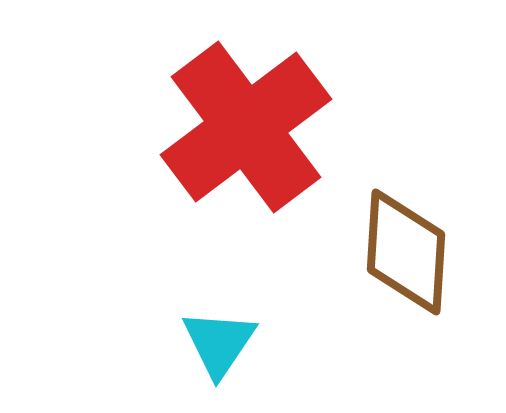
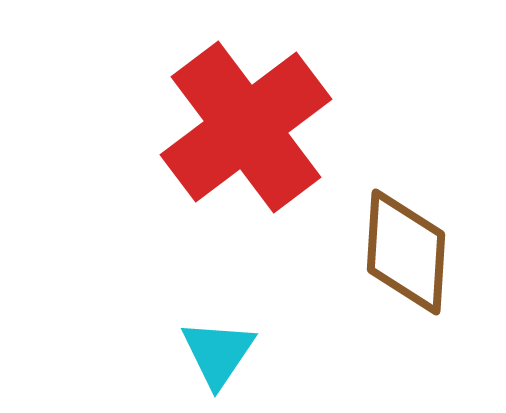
cyan triangle: moved 1 px left, 10 px down
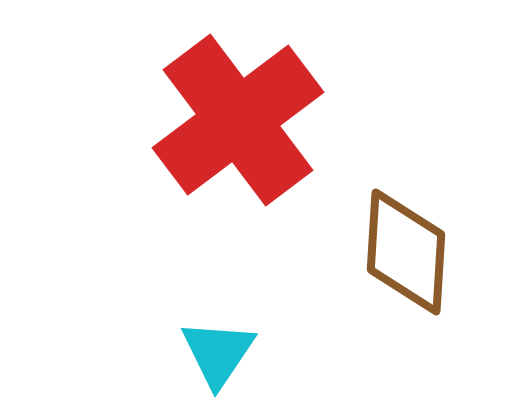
red cross: moved 8 px left, 7 px up
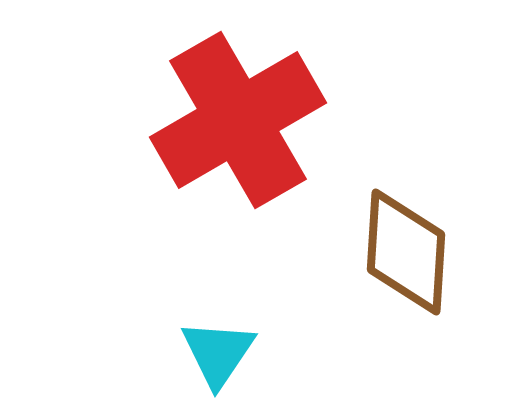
red cross: rotated 7 degrees clockwise
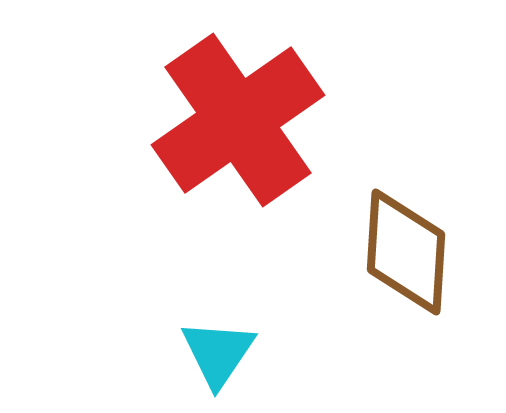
red cross: rotated 5 degrees counterclockwise
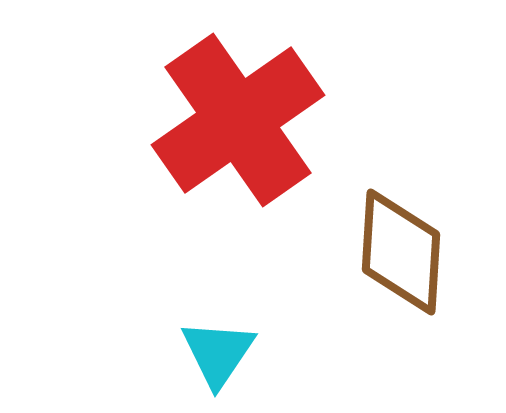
brown diamond: moved 5 px left
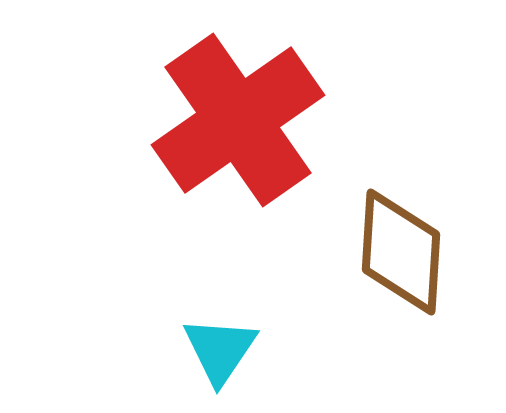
cyan triangle: moved 2 px right, 3 px up
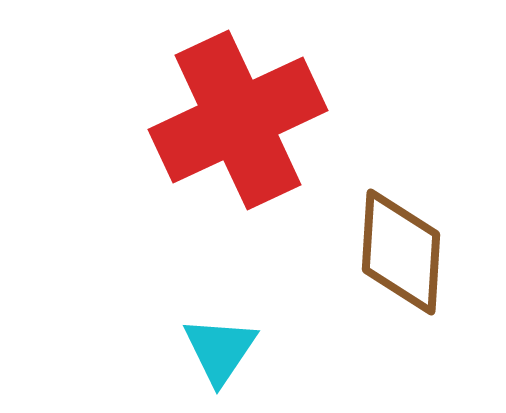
red cross: rotated 10 degrees clockwise
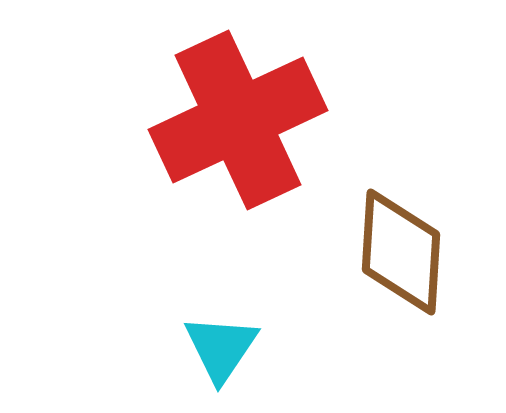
cyan triangle: moved 1 px right, 2 px up
